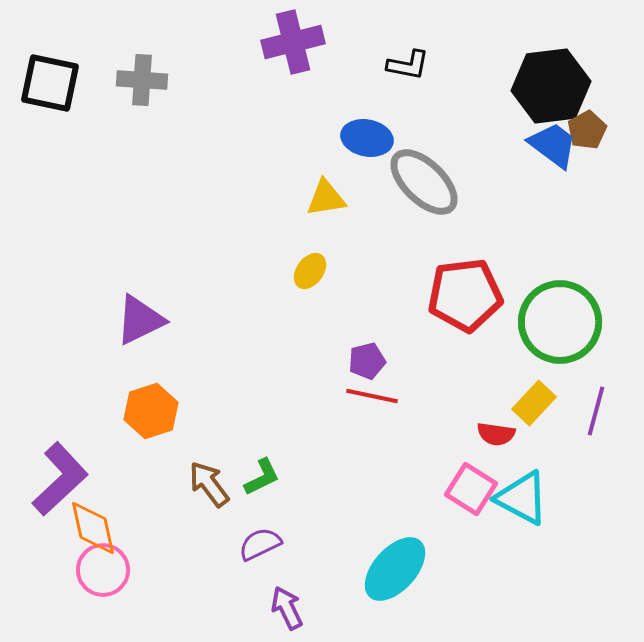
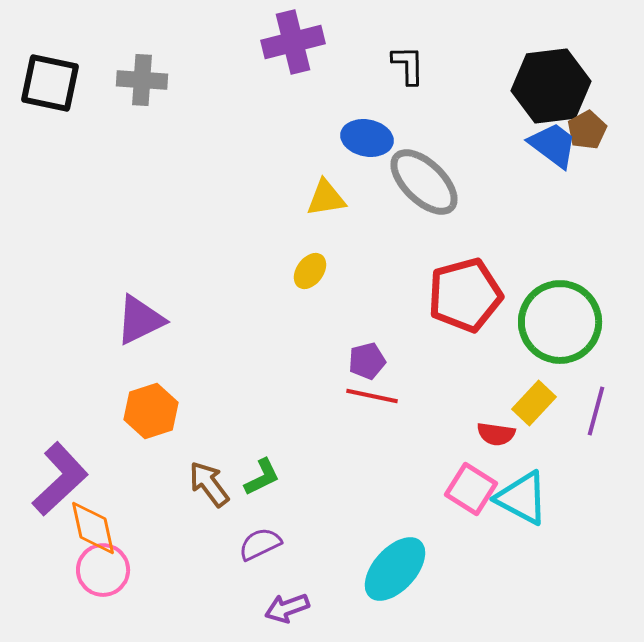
black L-shape: rotated 102 degrees counterclockwise
red pentagon: rotated 8 degrees counterclockwise
purple arrow: rotated 84 degrees counterclockwise
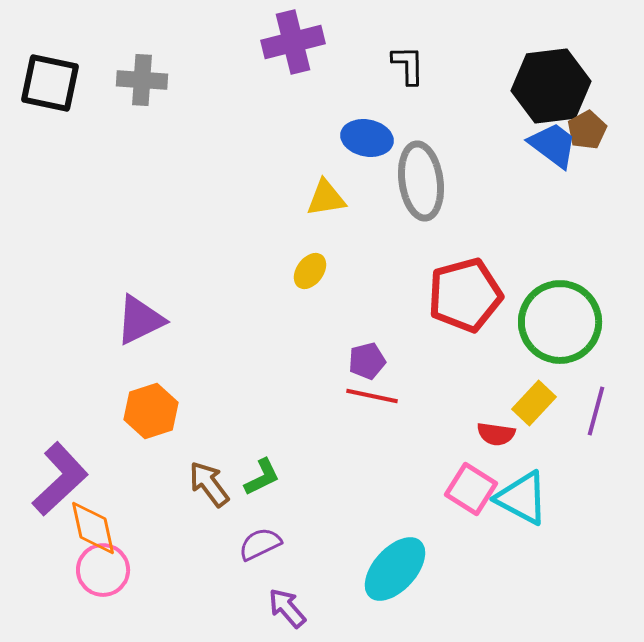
gray ellipse: moved 3 px left, 1 px up; rotated 38 degrees clockwise
purple arrow: rotated 69 degrees clockwise
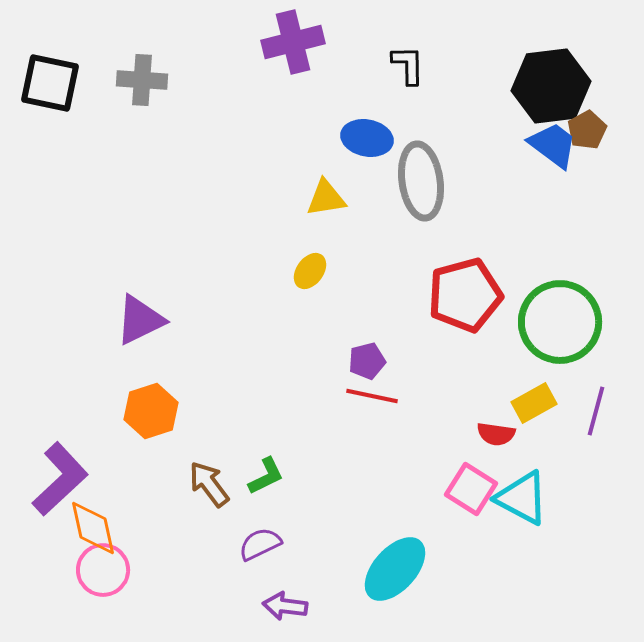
yellow rectangle: rotated 18 degrees clockwise
green L-shape: moved 4 px right, 1 px up
purple arrow: moved 2 px left, 2 px up; rotated 42 degrees counterclockwise
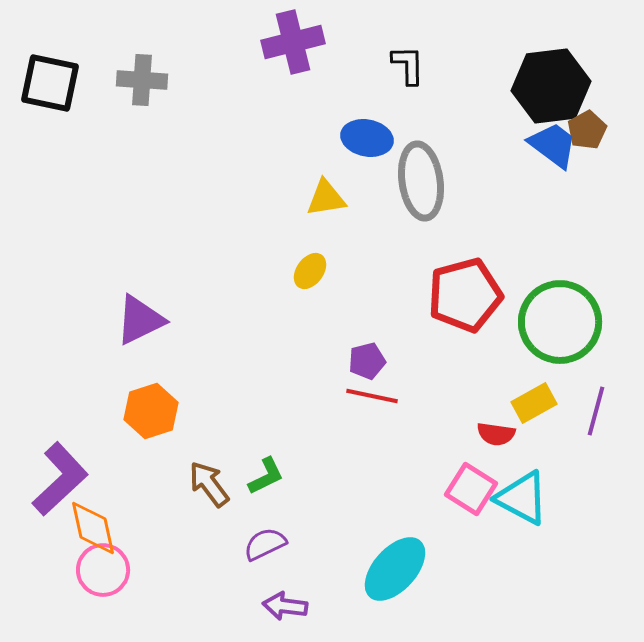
purple semicircle: moved 5 px right
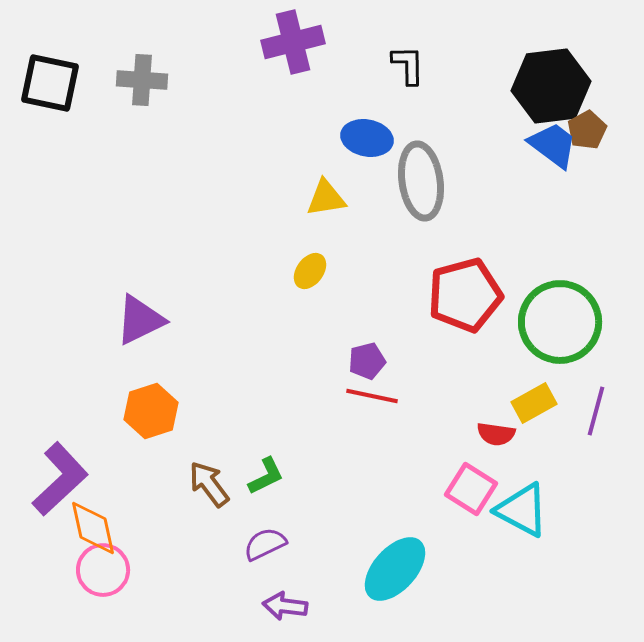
cyan triangle: moved 12 px down
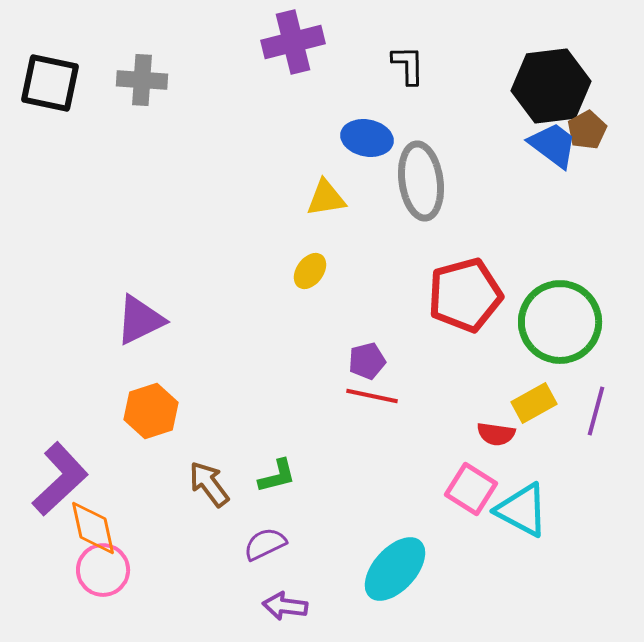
green L-shape: moved 11 px right; rotated 12 degrees clockwise
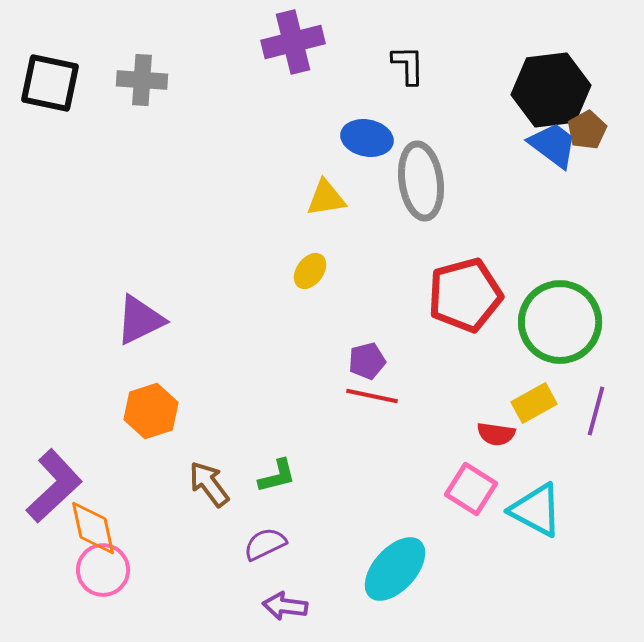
black hexagon: moved 4 px down
purple L-shape: moved 6 px left, 7 px down
cyan triangle: moved 14 px right
